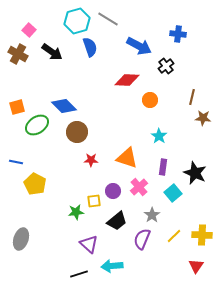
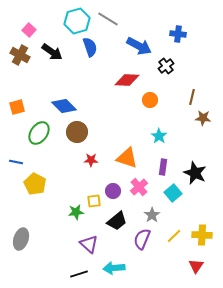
brown cross: moved 2 px right, 1 px down
green ellipse: moved 2 px right, 8 px down; rotated 20 degrees counterclockwise
cyan arrow: moved 2 px right, 2 px down
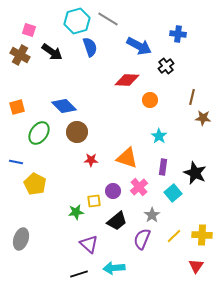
pink square: rotated 24 degrees counterclockwise
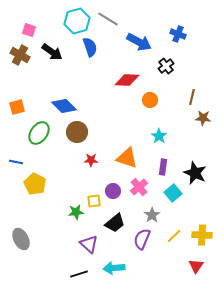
blue cross: rotated 14 degrees clockwise
blue arrow: moved 4 px up
black trapezoid: moved 2 px left, 2 px down
gray ellipse: rotated 45 degrees counterclockwise
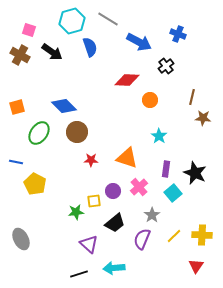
cyan hexagon: moved 5 px left
purple rectangle: moved 3 px right, 2 px down
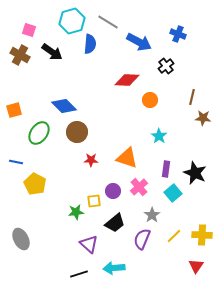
gray line: moved 3 px down
blue semicircle: moved 3 px up; rotated 24 degrees clockwise
orange square: moved 3 px left, 3 px down
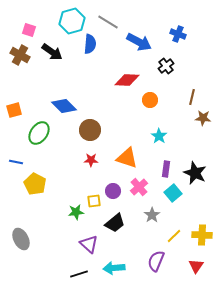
brown circle: moved 13 px right, 2 px up
purple semicircle: moved 14 px right, 22 px down
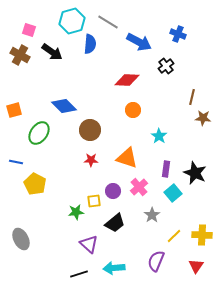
orange circle: moved 17 px left, 10 px down
